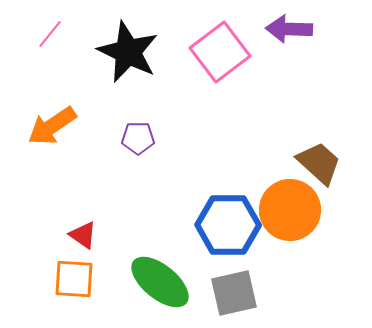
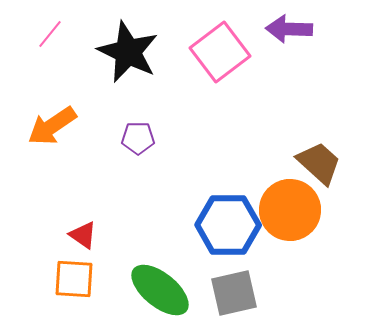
green ellipse: moved 8 px down
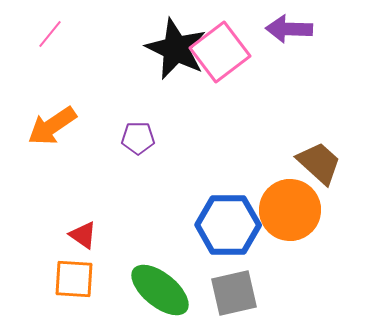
black star: moved 48 px right, 3 px up
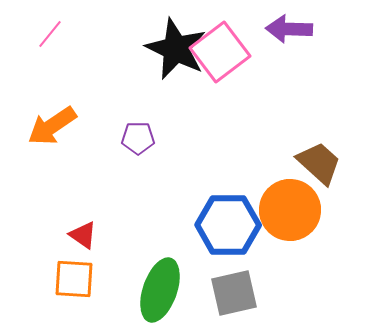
green ellipse: rotated 70 degrees clockwise
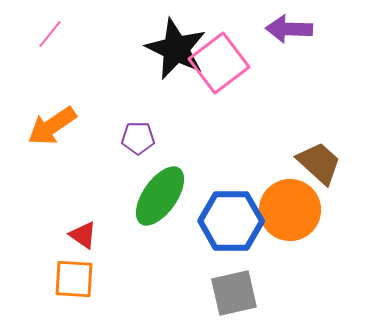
pink square: moved 1 px left, 11 px down
blue hexagon: moved 3 px right, 4 px up
green ellipse: moved 94 px up; rotated 16 degrees clockwise
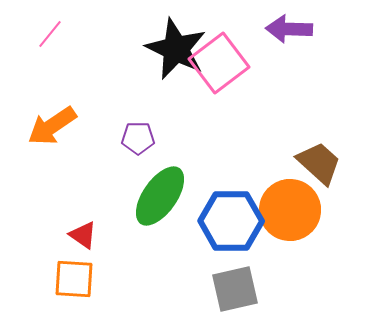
gray square: moved 1 px right, 4 px up
